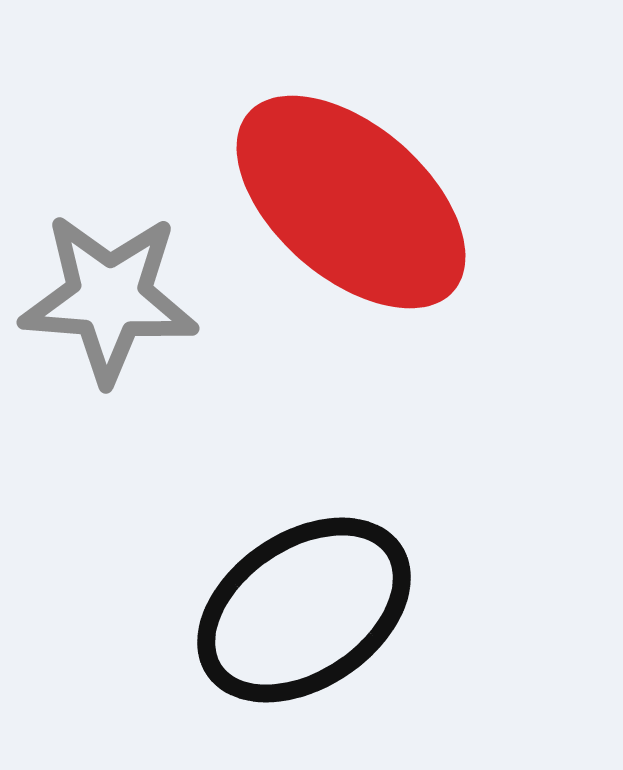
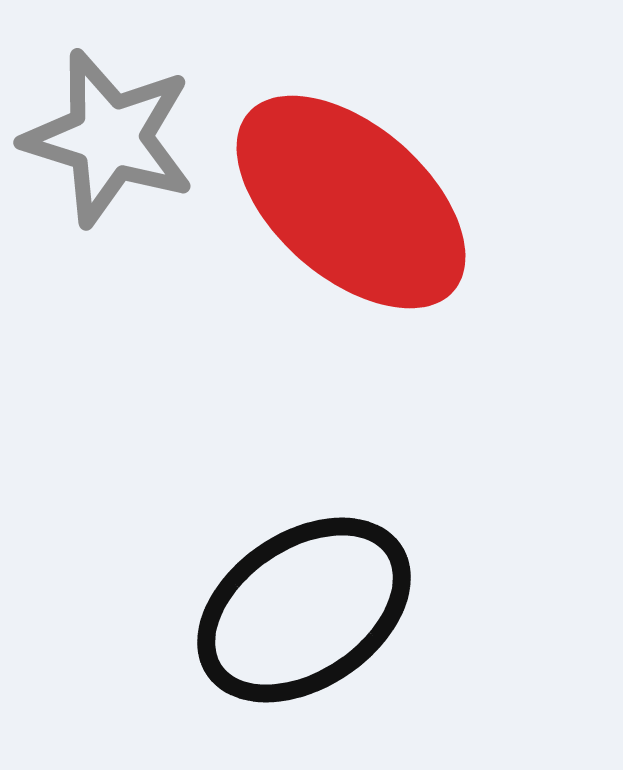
gray star: moved 160 px up; rotated 13 degrees clockwise
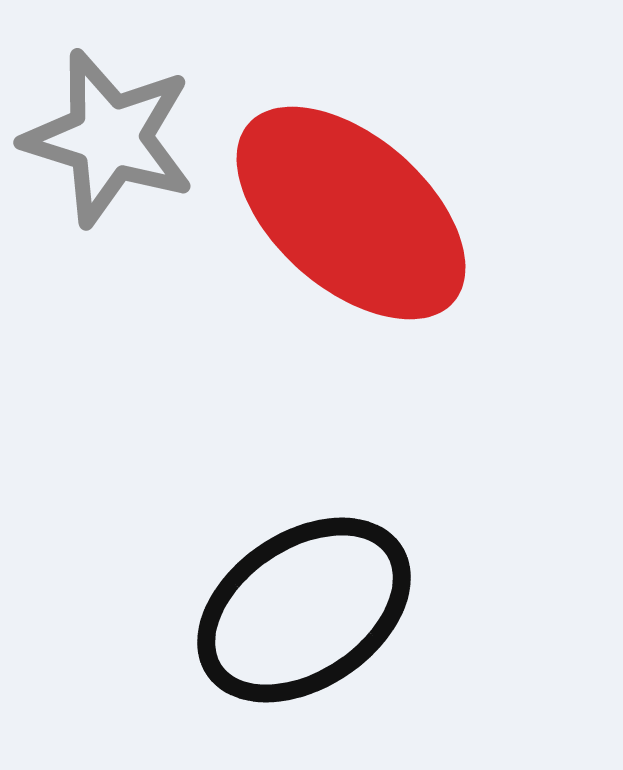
red ellipse: moved 11 px down
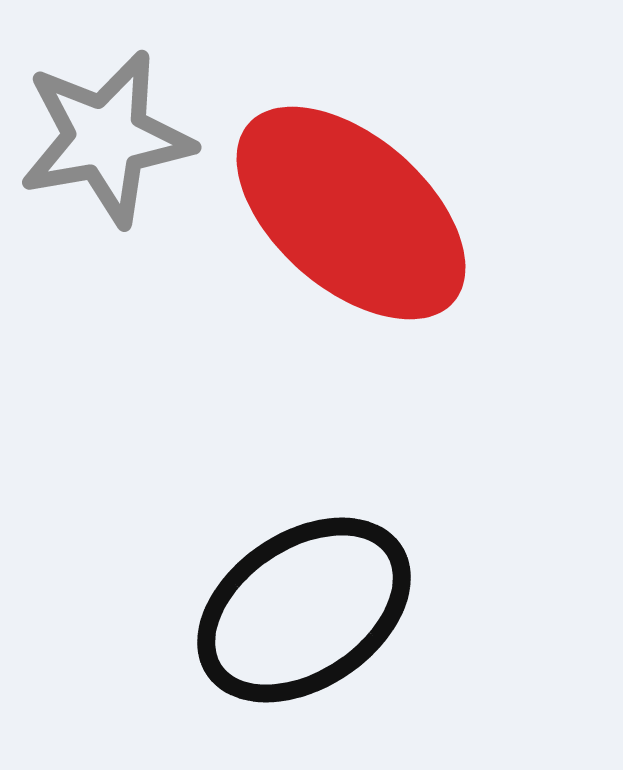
gray star: moved 3 px left; rotated 27 degrees counterclockwise
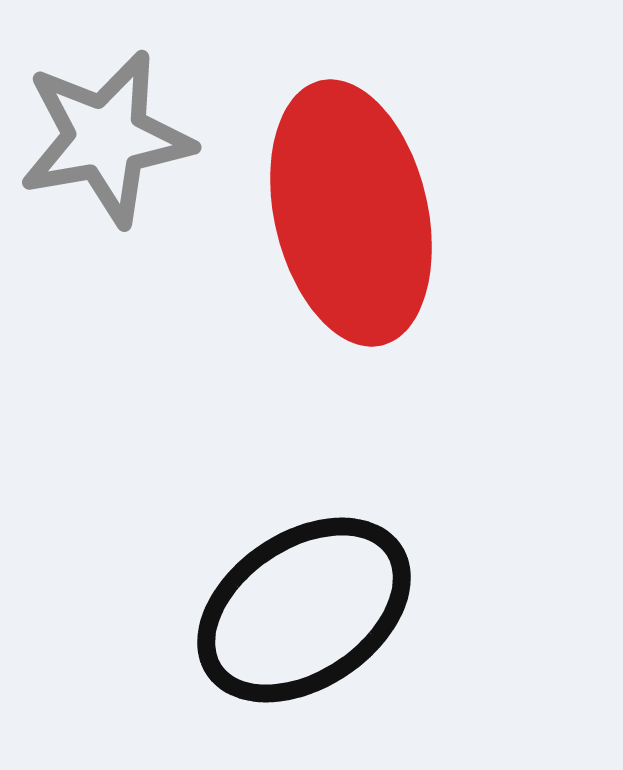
red ellipse: rotated 36 degrees clockwise
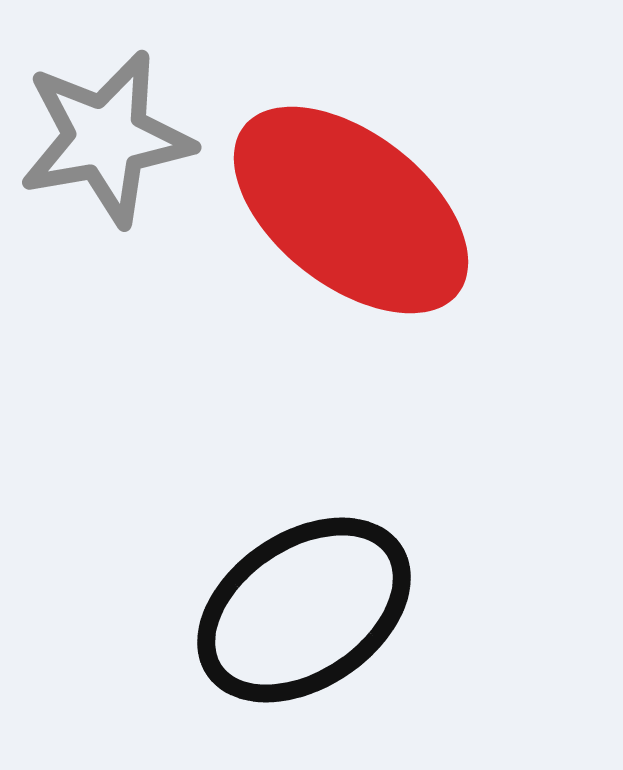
red ellipse: moved 3 px up; rotated 39 degrees counterclockwise
